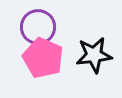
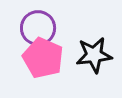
purple circle: moved 1 px down
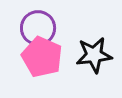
pink pentagon: moved 1 px left, 1 px up
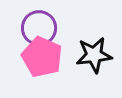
purple circle: moved 1 px right
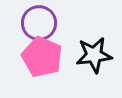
purple circle: moved 5 px up
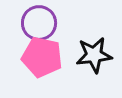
pink pentagon: rotated 12 degrees counterclockwise
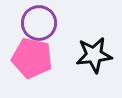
pink pentagon: moved 10 px left, 1 px down
